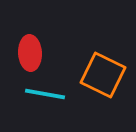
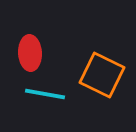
orange square: moved 1 px left
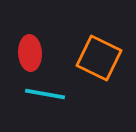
orange square: moved 3 px left, 17 px up
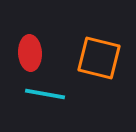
orange square: rotated 12 degrees counterclockwise
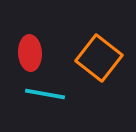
orange square: rotated 24 degrees clockwise
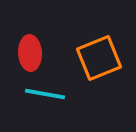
orange square: rotated 30 degrees clockwise
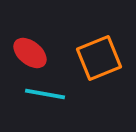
red ellipse: rotated 48 degrees counterclockwise
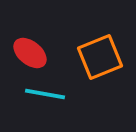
orange square: moved 1 px right, 1 px up
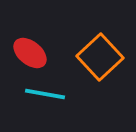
orange square: rotated 21 degrees counterclockwise
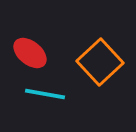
orange square: moved 5 px down
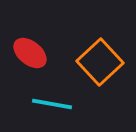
cyan line: moved 7 px right, 10 px down
